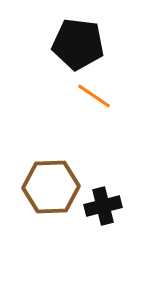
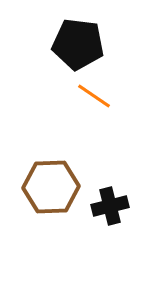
black cross: moved 7 px right
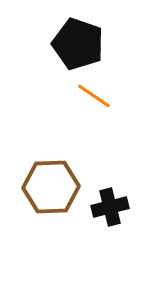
black pentagon: rotated 12 degrees clockwise
black cross: moved 1 px down
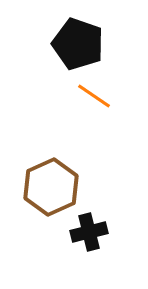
brown hexagon: rotated 22 degrees counterclockwise
black cross: moved 21 px left, 25 px down
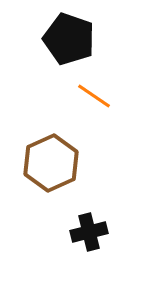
black pentagon: moved 9 px left, 5 px up
brown hexagon: moved 24 px up
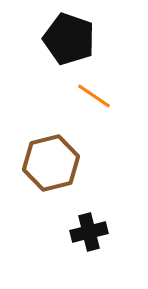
brown hexagon: rotated 10 degrees clockwise
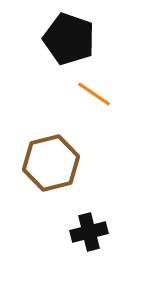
orange line: moved 2 px up
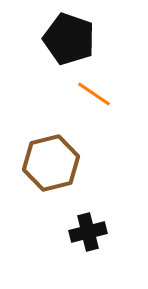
black cross: moved 1 px left
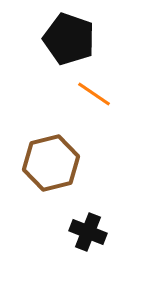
black cross: rotated 36 degrees clockwise
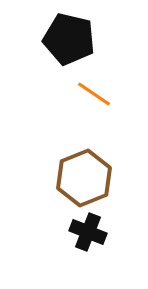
black pentagon: rotated 6 degrees counterclockwise
brown hexagon: moved 33 px right, 15 px down; rotated 8 degrees counterclockwise
